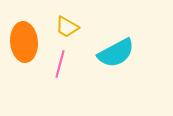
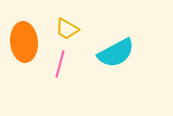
yellow trapezoid: moved 2 px down
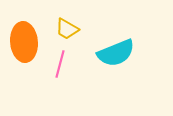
cyan semicircle: rotated 6 degrees clockwise
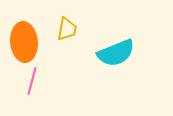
yellow trapezoid: rotated 110 degrees counterclockwise
pink line: moved 28 px left, 17 px down
